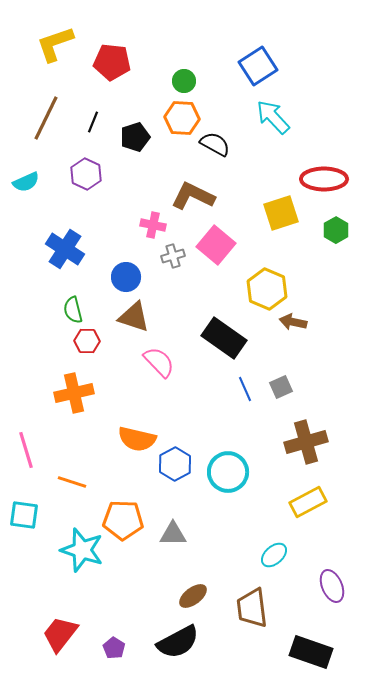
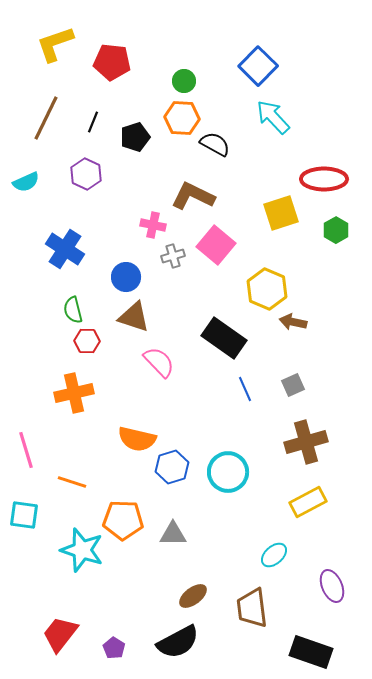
blue square at (258, 66): rotated 12 degrees counterclockwise
gray square at (281, 387): moved 12 px right, 2 px up
blue hexagon at (175, 464): moved 3 px left, 3 px down; rotated 12 degrees clockwise
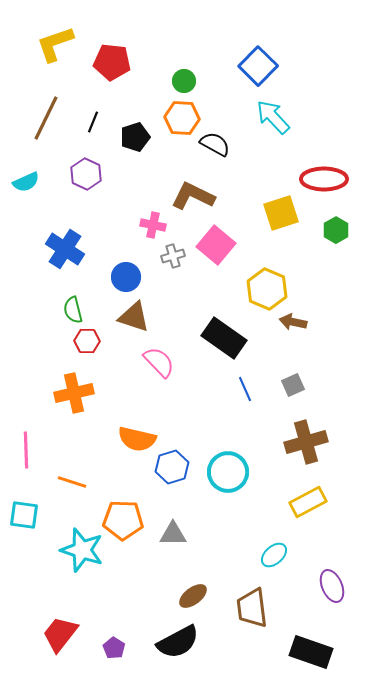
pink line at (26, 450): rotated 15 degrees clockwise
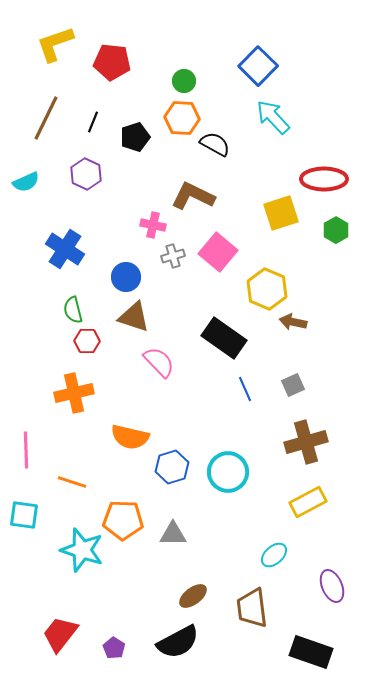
pink square at (216, 245): moved 2 px right, 7 px down
orange semicircle at (137, 439): moved 7 px left, 2 px up
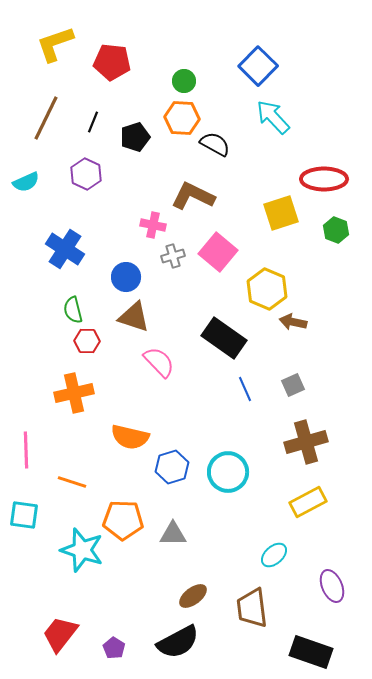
green hexagon at (336, 230): rotated 10 degrees counterclockwise
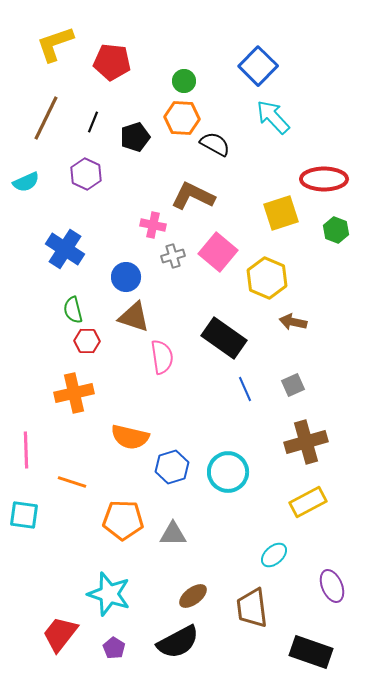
yellow hexagon at (267, 289): moved 11 px up
pink semicircle at (159, 362): moved 3 px right, 5 px up; rotated 36 degrees clockwise
cyan star at (82, 550): moved 27 px right, 44 px down
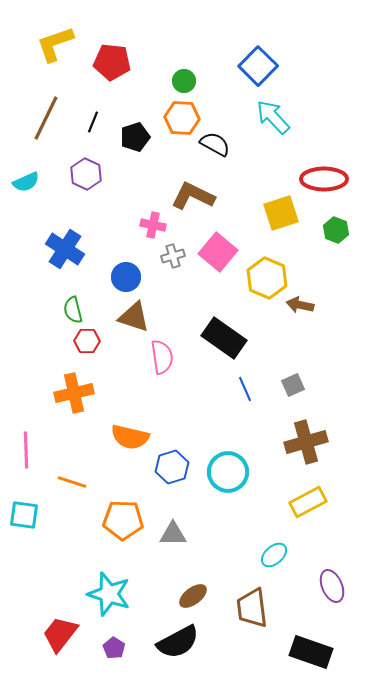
brown arrow at (293, 322): moved 7 px right, 17 px up
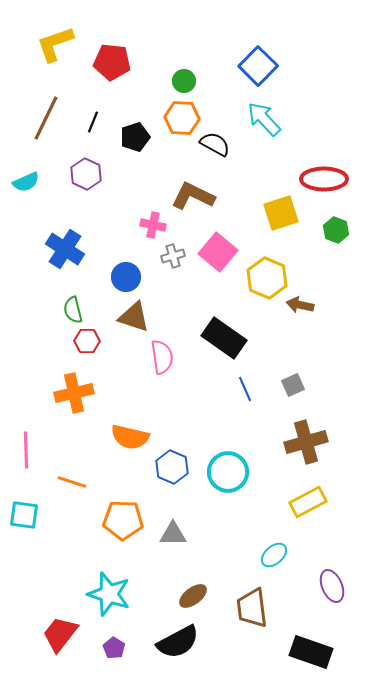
cyan arrow at (273, 117): moved 9 px left, 2 px down
blue hexagon at (172, 467): rotated 20 degrees counterclockwise
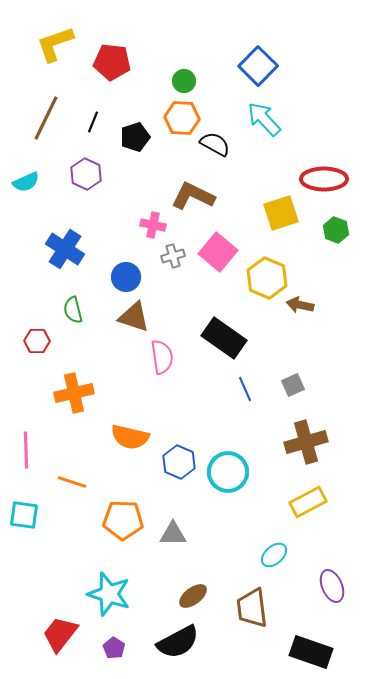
red hexagon at (87, 341): moved 50 px left
blue hexagon at (172, 467): moved 7 px right, 5 px up
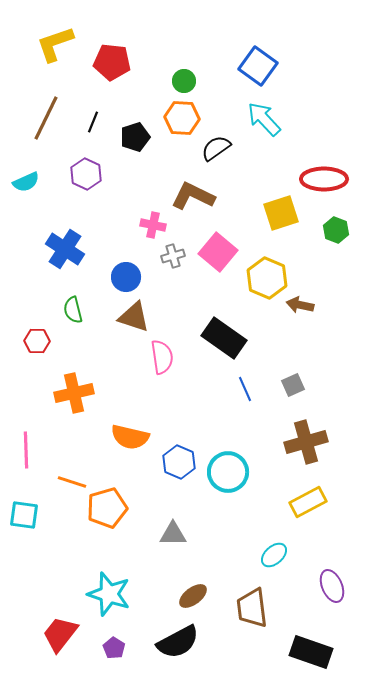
blue square at (258, 66): rotated 9 degrees counterclockwise
black semicircle at (215, 144): moved 1 px right, 4 px down; rotated 64 degrees counterclockwise
orange pentagon at (123, 520): moved 16 px left, 12 px up; rotated 18 degrees counterclockwise
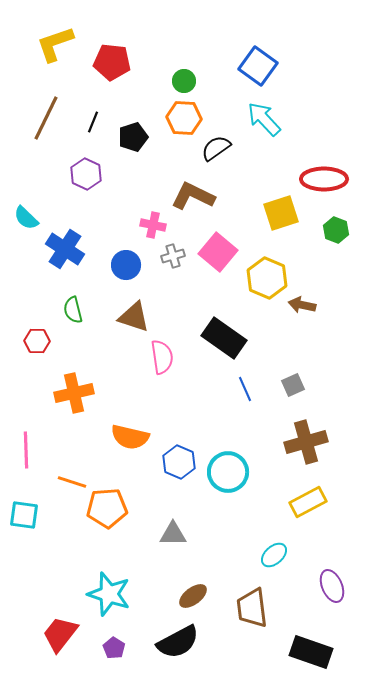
orange hexagon at (182, 118): moved 2 px right
black pentagon at (135, 137): moved 2 px left
cyan semicircle at (26, 182): moved 36 px down; rotated 68 degrees clockwise
blue circle at (126, 277): moved 12 px up
brown arrow at (300, 305): moved 2 px right
orange pentagon at (107, 508): rotated 12 degrees clockwise
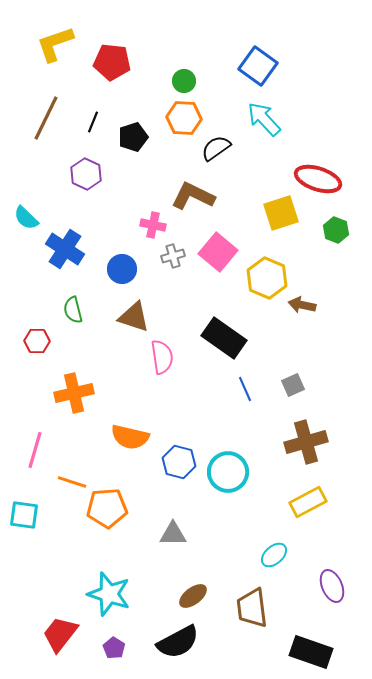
red ellipse at (324, 179): moved 6 px left; rotated 18 degrees clockwise
blue circle at (126, 265): moved 4 px left, 4 px down
pink line at (26, 450): moved 9 px right; rotated 18 degrees clockwise
blue hexagon at (179, 462): rotated 8 degrees counterclockwise
